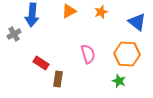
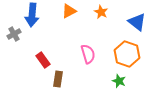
orange star: rotated 24 degrees counterclockwise
orange hexagon: rotated 15 degrees clockwise
red rectangle: moved 2 px right, 3 px up; rotated 21 degrees clockwise
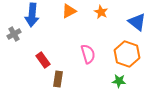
green star: rotated 16 degrees counterclockwise
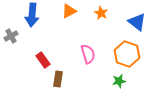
orange star: moved 1 px down
gray cross: moved 3 px left, 2 px down
green star: rotated 16 degrees counterclockwise
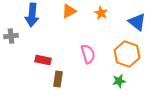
gray cross: rotated 24 degrees clockwise
red rectangle: rotated 42 degrees counterclockwise
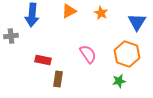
blue triangle: rotated 24 degrees clockwise
pink semicircle: rotated 18 degrees counterclockwise
